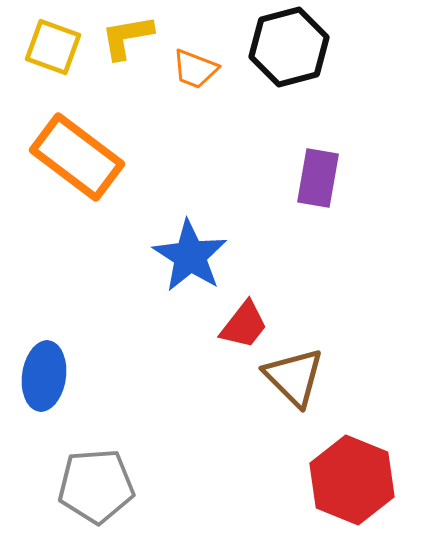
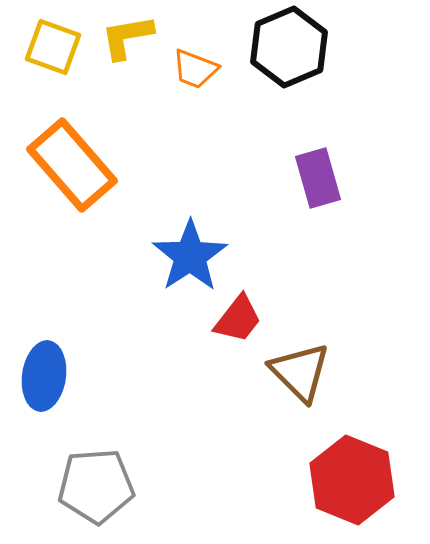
black hexagon: rotated 8 degrees counterclockwise
orange rectangle: moved 5 px left, 8 px down; rotated 12 degrees clockwise
purple rectangle: rotated 26 degrees counterclockwise
blue star: rotated 6 degrees clockwise
red trapezoid: moved 6 px left, 6 px up
brown triangle: moved 6 px right, 5 px up
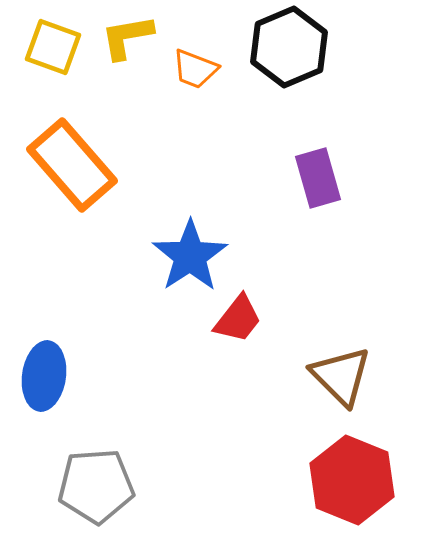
brown triangle: moved 41 px right, 4 px down
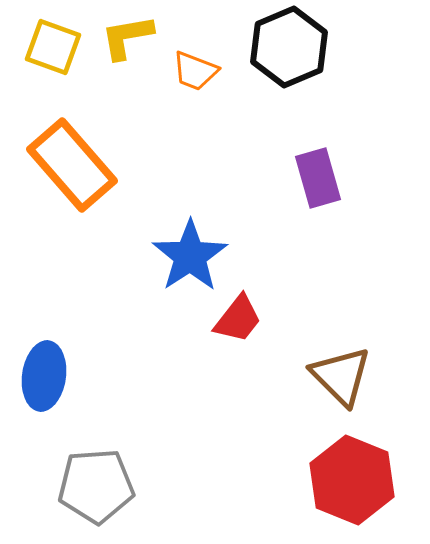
orange trapezoid: moved 2 px down
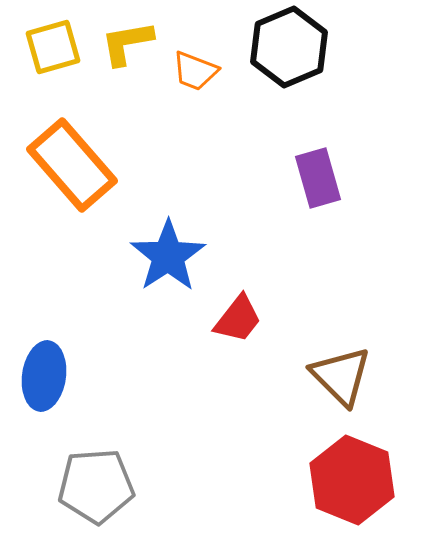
yellow L-shape: moved 6 px down
yellow square: rotated 36 degrees counterclockwise
blue star: moved 22 px left
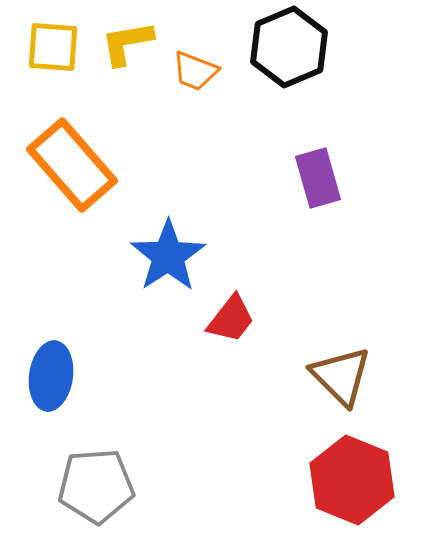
yellow square: rotated 20 degrees clockwise
red trapezoid: moved 7 px left
blue ellipse: moved 7 px right
